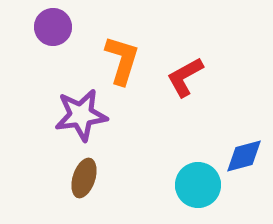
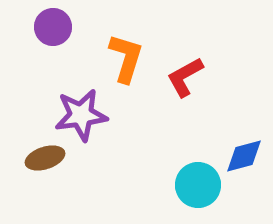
orange L-shape: moved 4 px right, 2 px up
brown ellipse: moved 39 px left, 20 px up; rotated 54 degrees clockwise
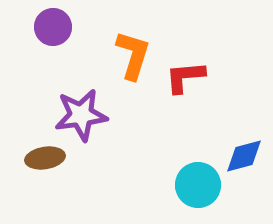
orange L-shape: moved 7 px right, 3 px up
red L-shape: rotated 24 degrees clockwise
brown ellipse: rotated 9 degrees clockwise
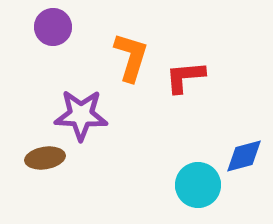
orange L-shape: moved 2 px left, 2 px down
purple star: rotated 10 degrees clockwise
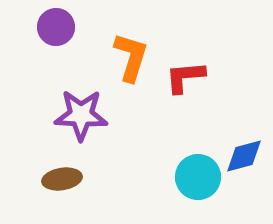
purple circle: moved 3 px right
brown ellipse: moved 17 px right, 21 px down
cyan circle: moved 8 px up
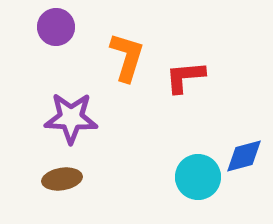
orange L-shape: moved 4 px left
purple star: moved 10 px left, 3 px down
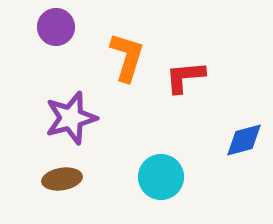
purple star: rotated 18 degrees counterclockwise
blue diamond: moved 16 px up
cyan circle: moved 37 px left
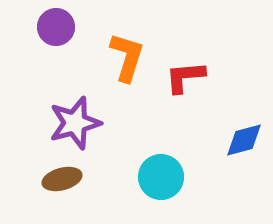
purple star: moved 4 px right, 5 px down
brown ellipse: rotated 6 degrees counterclockwise
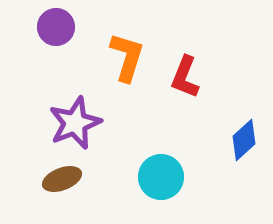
red L-shape: rotated 63 degrees counterclockwise
purple star: rotated 6 degrees counterclockwise
blue diamond: rotated 27 degrees counterclockwise
brown ellipse: rotated 6 degrees counterclockwise
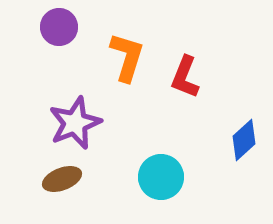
purple circle: moved 3 px right
